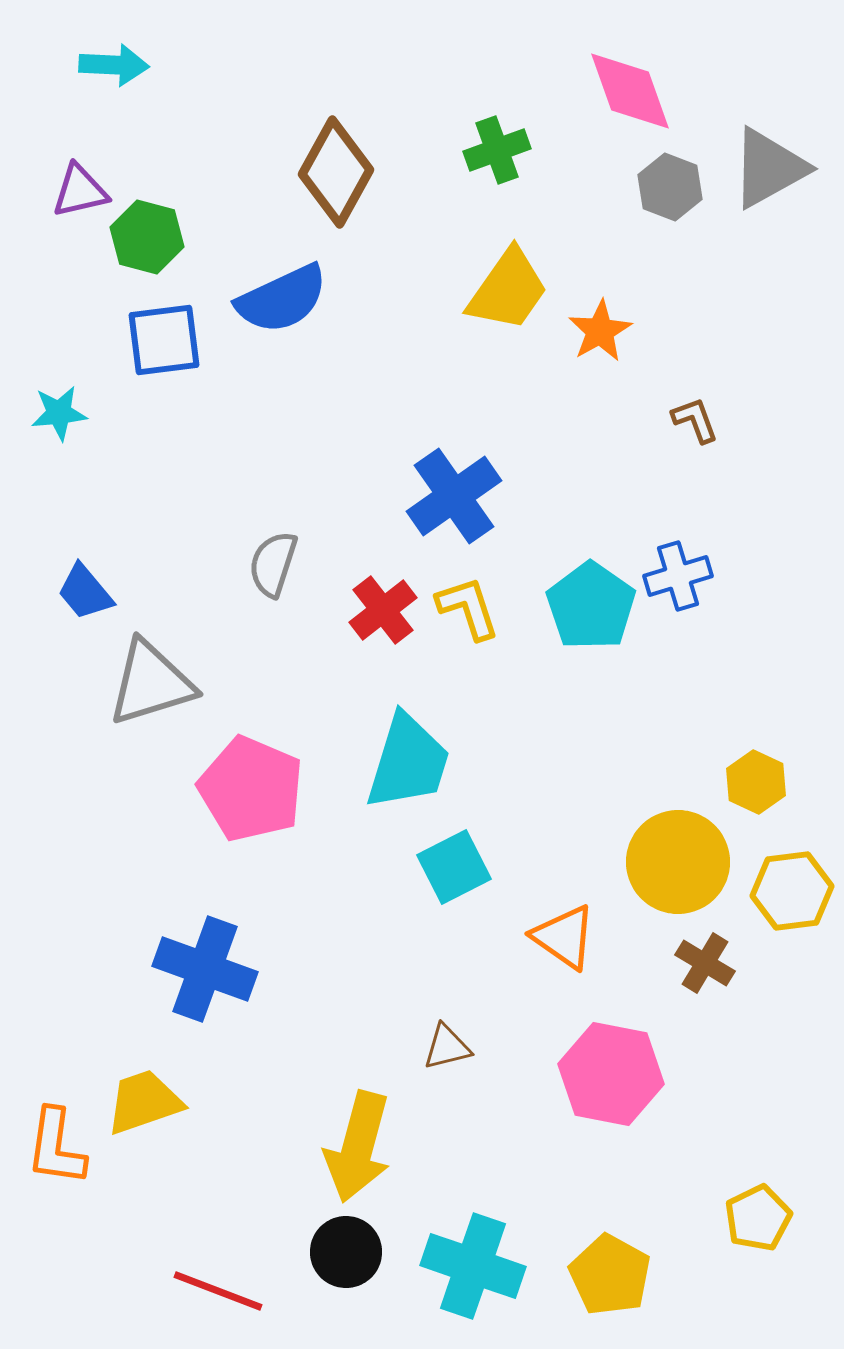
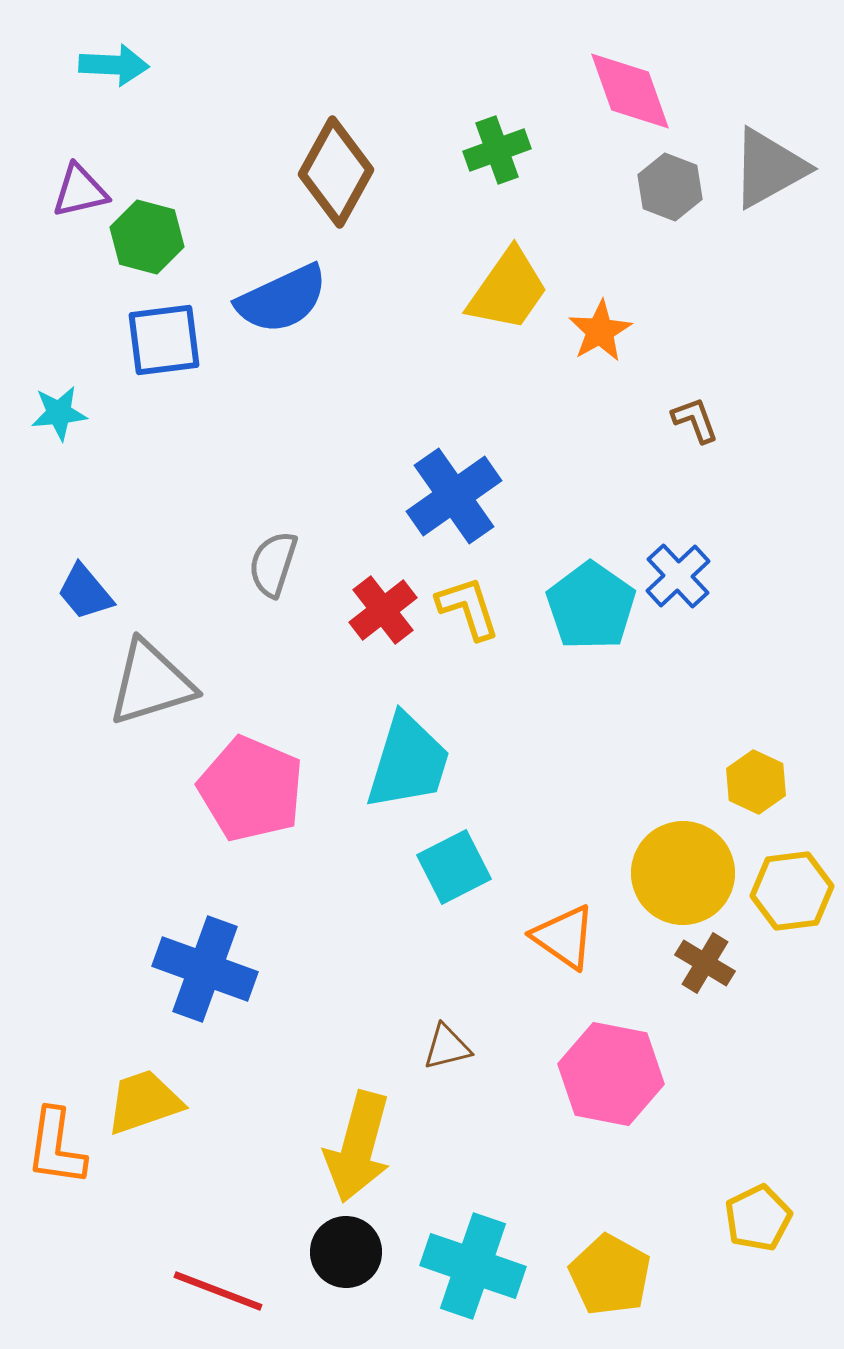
blue cross at (678, 576): rotated 26 degrees counterclockwise
yellow circle at (678, 862): moved 5 px right, 11 px down
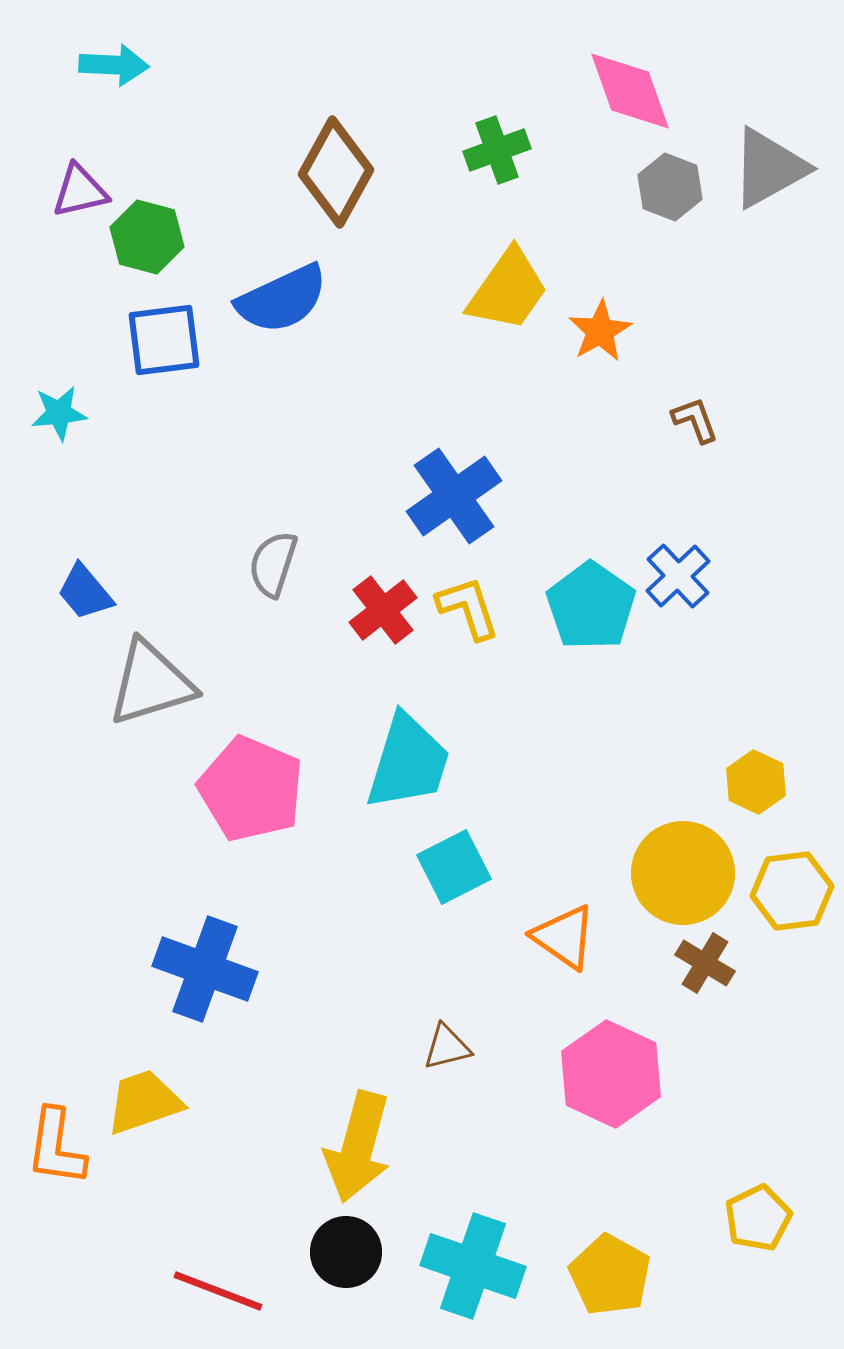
pink hexagon at (611, 1074): rotated 14 degrees clockwise
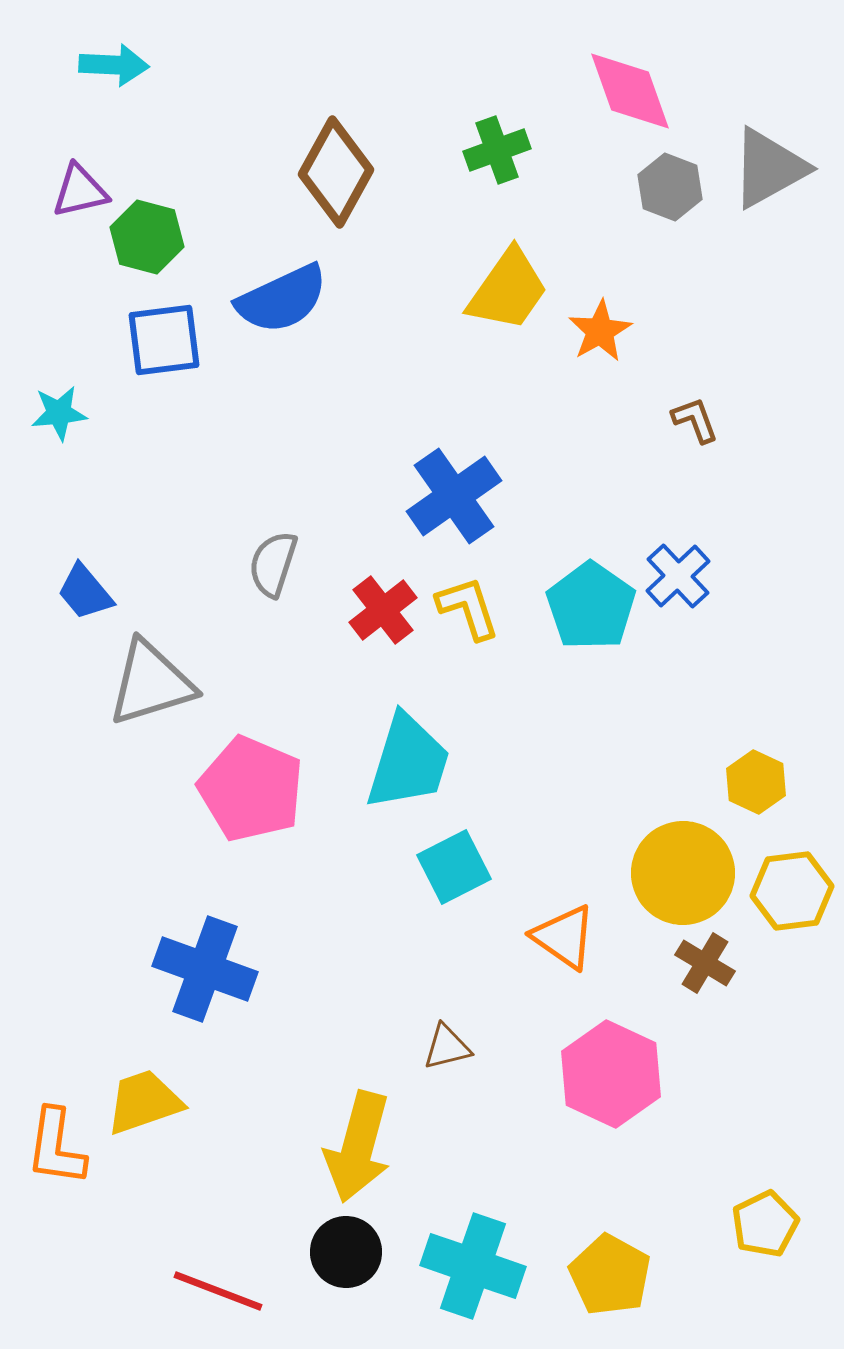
yellow pentagon at (758, 1218): moved 7 px right, 6 px down
